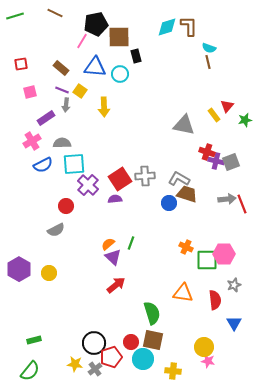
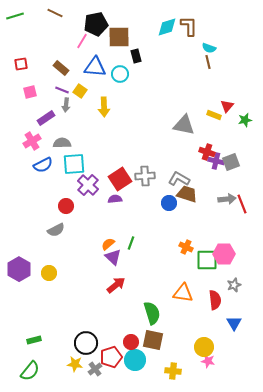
yellow rectangle at (214, 115): rotated 32 degrees counterclockwise
black circle at (94, 343): moved 8 px left
cyan circle at (143, 359): moved 8 px left, 1 px down
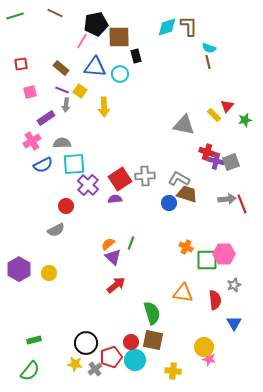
yellow rectangle at (214, 115): rotated 24 degrees clockwise
pink star at (208, 361): moved 1 px right, 2 px up
